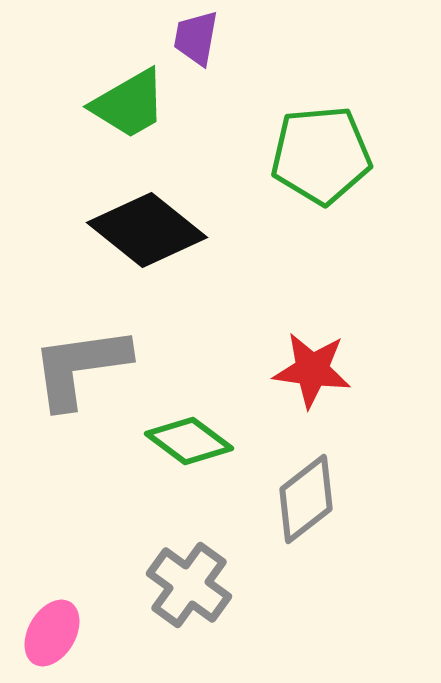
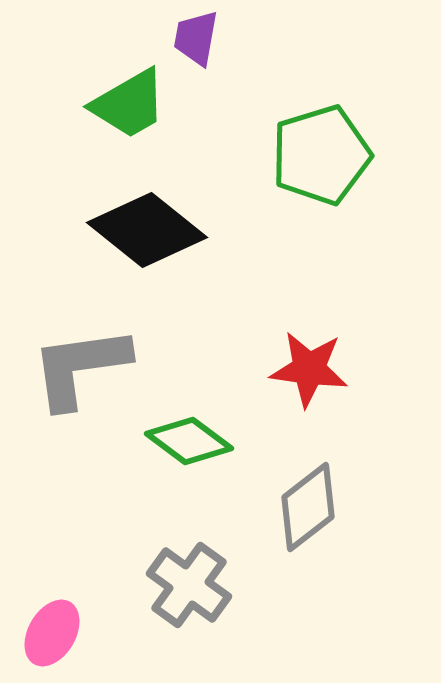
green pentagon: rotated 12 degrees counterclockwise
red star: moved 3 px left, 1 px up
gray diamond: moved 2 px right, 8 px down
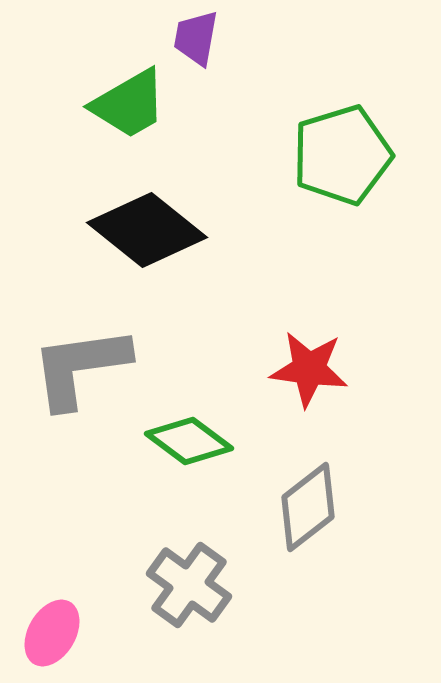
green pentagon: moved 21 px right
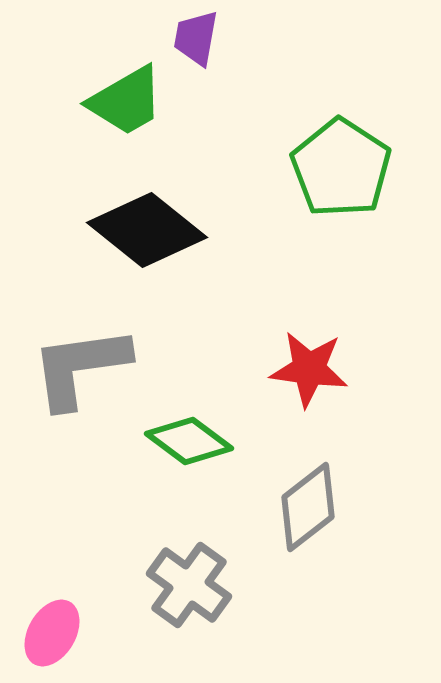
green trapezoid: moved 3 px left, 3 px up
green pentagon: moved 1 px left, 13 px down; rotated 22 degrees counterclockwise
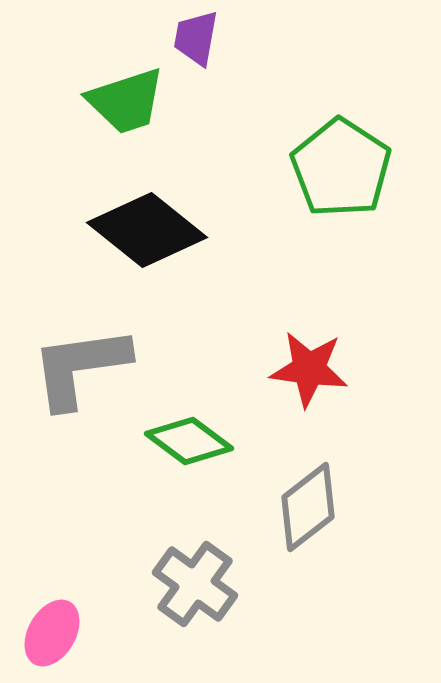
green trapezoid: rotated 12 degrees clockwise
gray cross: moved 6 px right, 1 px up
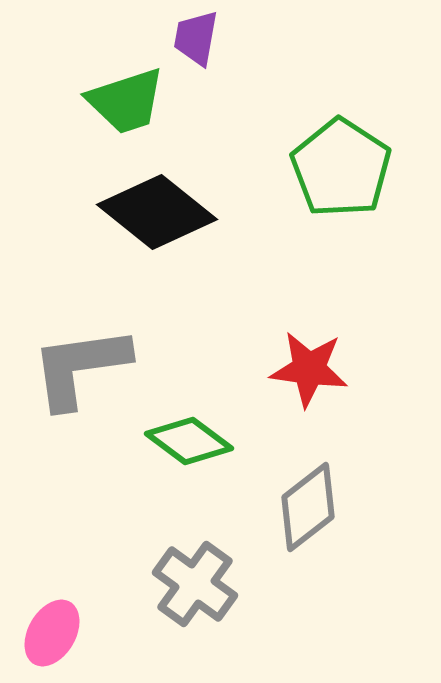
black diamond: moved 10 px right, 18 px up
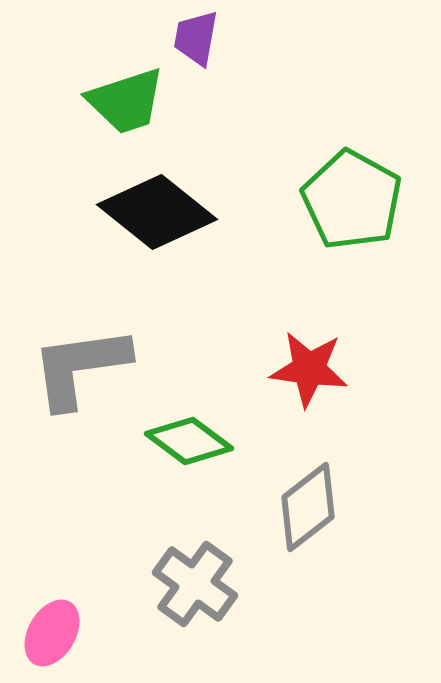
green pentagon: moved 11 px right, 32 px down; rotated 4 degrees counterclockwise
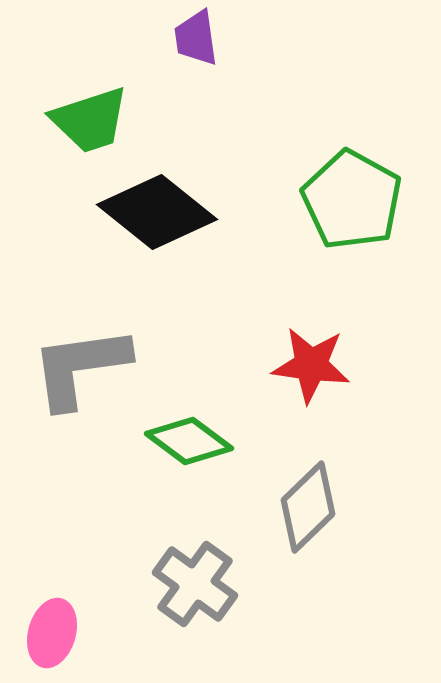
purple trapezoid: rotated 18 degrees counterclockwise
green trapezoid: moved 36 px left, 19 px down
red star: moved 2 px right, 4 px up
gray diamond: rotated 6 degrees counterclockwise
pink ellipse: rotated 14 degrees counterclockwise
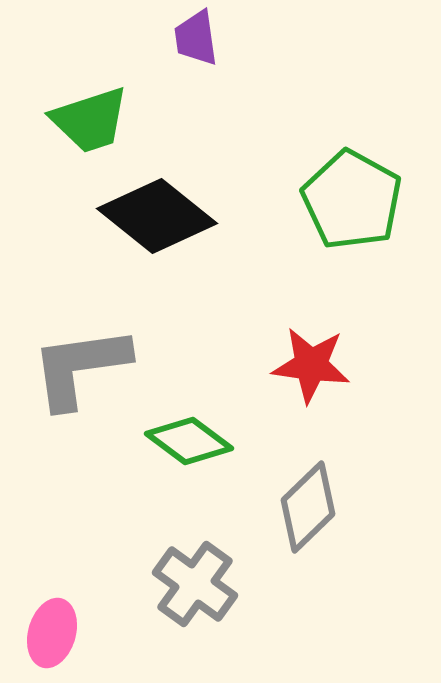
black diamond: moved 4 px down
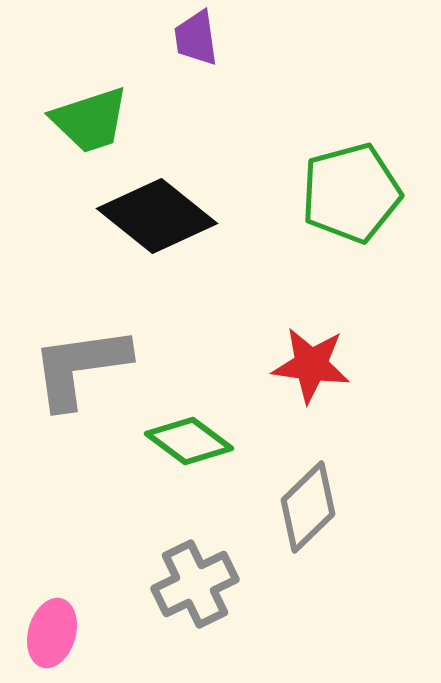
green pentagon: moved 1 px left, 7 px up; rotated 28 degrees clockwise
gray cross: rotated 28 degrees clockwise
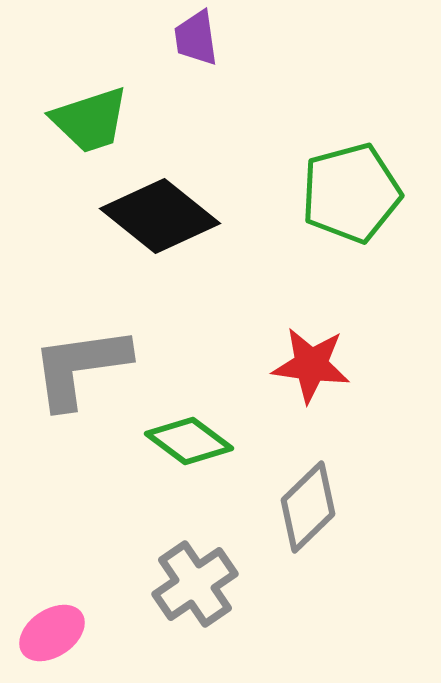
black diamond: moved 3 px right
gray cross: rotated 8 degrees counterclockwise
pink ellipse: rotated 40 degrees clockwise
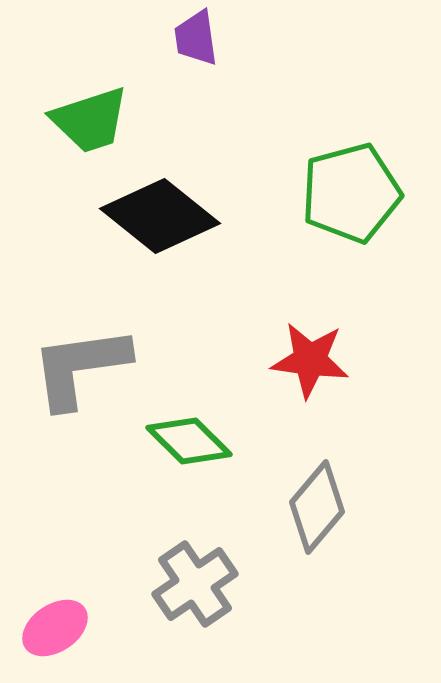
red star: moved 1 px left, 5 px up
green diamond: rotated 8 degrees clockwise
gray diamond: moved 9 px right; rotated 6 degrees counterclockwise
pink ellipse: moved 3 px right, 5 px up
